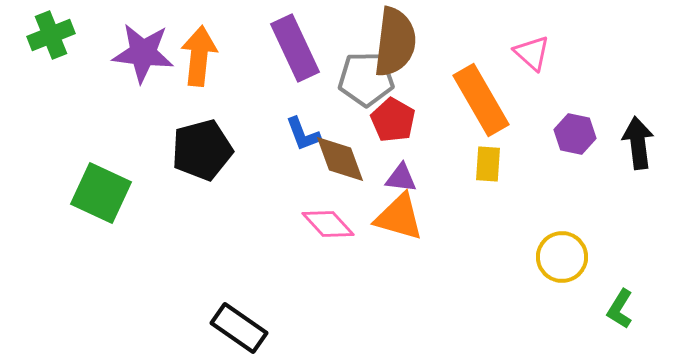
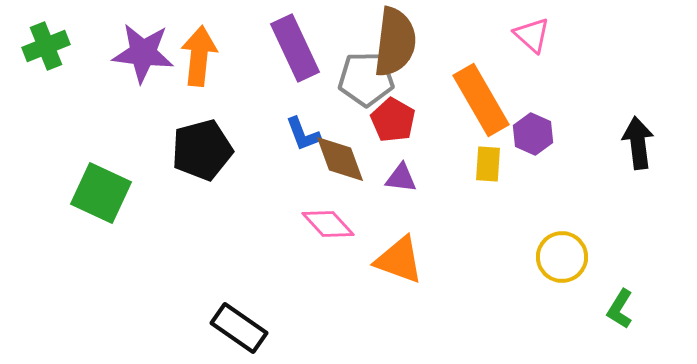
green cross: moved 5 px left, 11 px down
pink triangle: moved 18 px up
purple hexagon: moved 42 px left; rotated 12 degrees clockwise
orange triangle: moved 43 px down; rotated 4 degrees clockwise
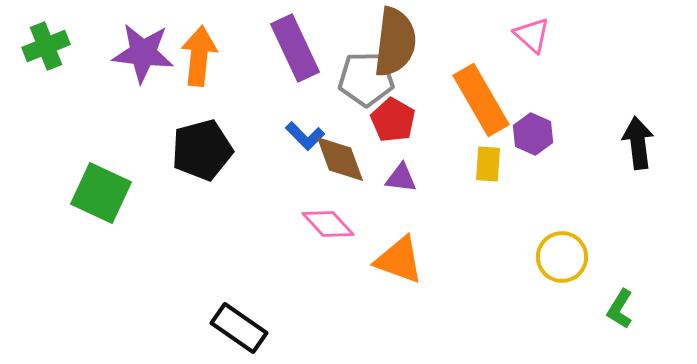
blue L-shape: moved 2 px right, 2 px down; rotated 24 degrees counterclockwise
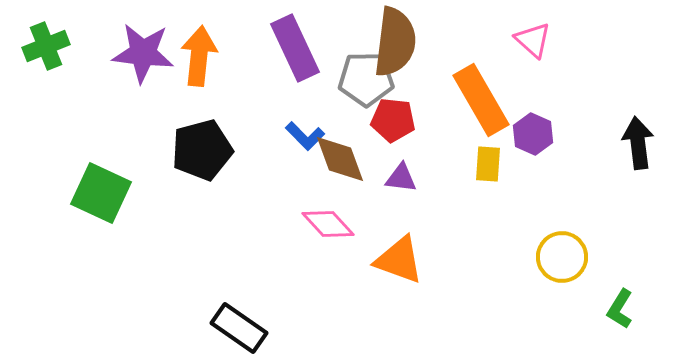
pink triangle: moved 1 px right, 5 px down
red pentagon: rotated 24 degrees counterclockwise
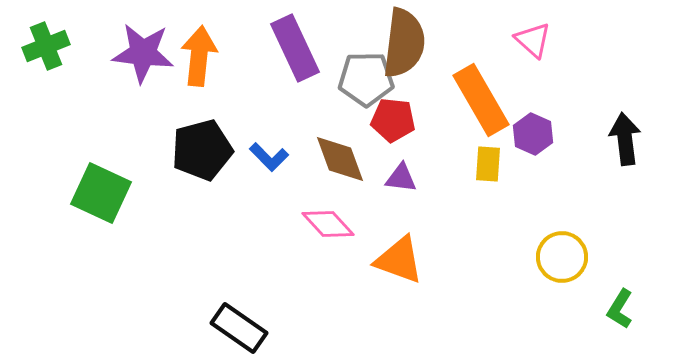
brown semicircle: moved 9 px right, 1 px down
blue L-shape: moved 36 px left, 21 px down
black arrow: moved 13 px left, 4 px up
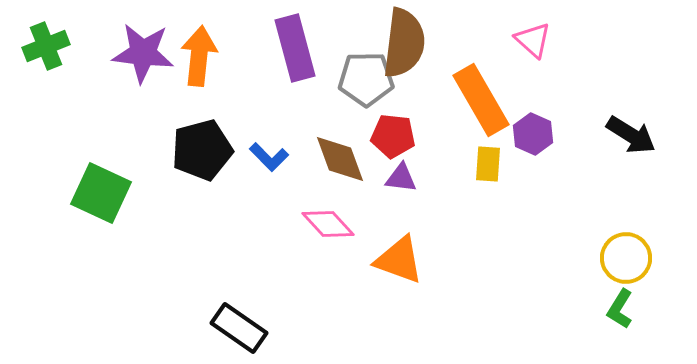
purple rectangle: rotated 10 degrees clockwise
red pentagon: moved 16 px down
black arrow: moved 6 px right, 4 px up; rotated 129 degrees clockwise
yellow circle: moved 64 px right, 1 px down
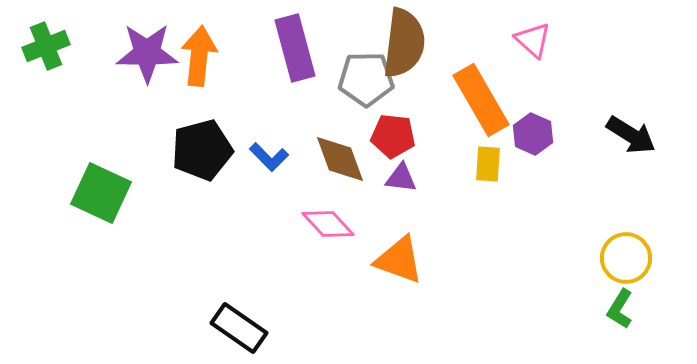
purple star: moved 4 px right; rotated 6 degrees counterclockwise
